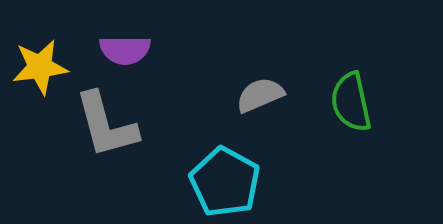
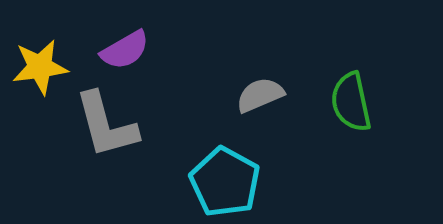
purple semicircle: rotated 30 degrees counterclockwise
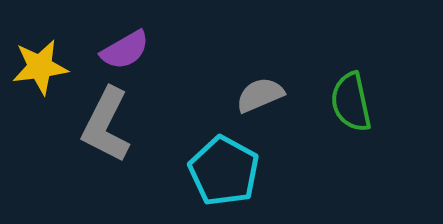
gray L-shape: rotated 42 degrees clockwise
cyan pentagon: moved 1 px left, 11 px up
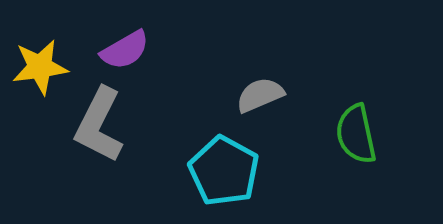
green semicircle: moved 5 px right, 32 px down
gray L-shape: moved 7 px left
